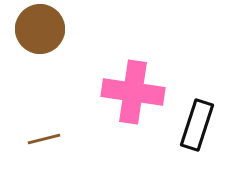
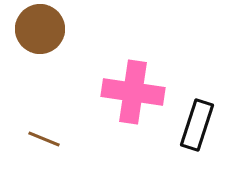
brown line: rotated 36 degrees clockwise
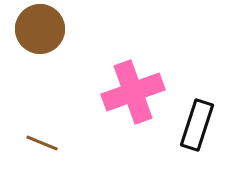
pink cross: rotated 28 degrees counterclockwise
brown line: moved 2 px left, 4 px down
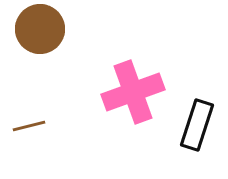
brown line: moved 13 px left, 17 px up; rotated 36 degrees counterclockwise
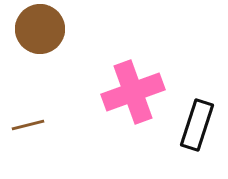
brown line: moved 1 px left, 1 px up
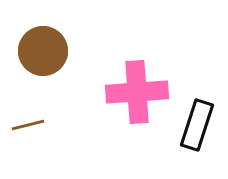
brown circle: moved 3 px right, 22 px down
pink cross: moved 4 px right; rotated 16 degrees clockwise
